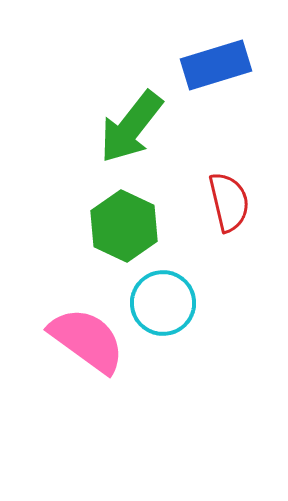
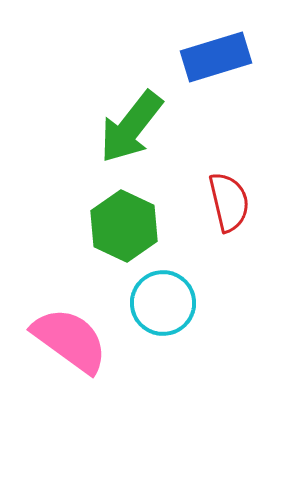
blue rectangle: moved 8 px up
pink semicircle: moved 17 px left
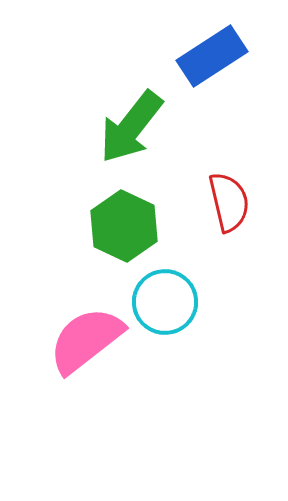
blue rectangle: moved 4 px left, 1 px up; rotated 16 degrees counterclockwise
cyan circle: moved 2 px right, 1 px up
pink semicircle: moved 16 px right; rotated 74 degrees counterclockwise
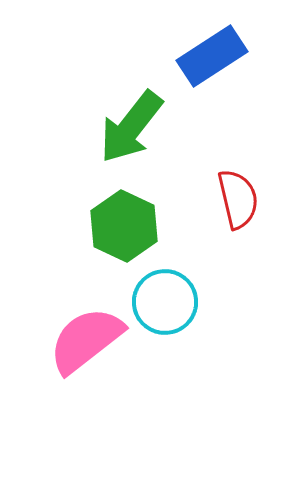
red semicircle: moved 9 px right, 3 px up
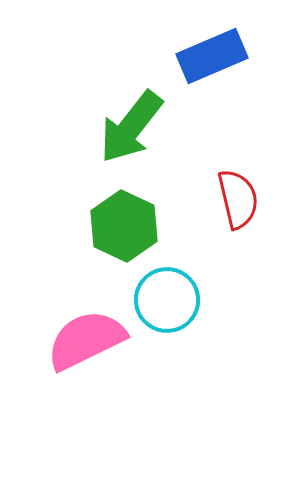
blue rectangle: rotated 10 degrees clockwise
cyan circle: moved 2 px right, 2 px up
pink semicircle: rotated 12 degrees clockwise
